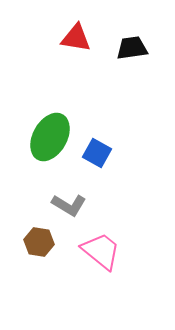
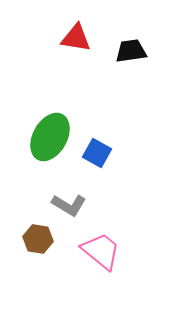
black trapezoid: moved 1 px left, 3 px down
brown hexagon: moved 1 px left, 3 px up
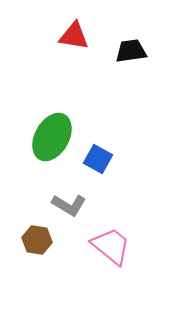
red triangle: moved 2 px left, 2 px up
green ellipse: moved 2 px right
blue square: moved 1 px right, 6 px down
brown hexagon: moved 1 px left, 1 px down
pink trapezoid: moved 10 px right, 5 px up
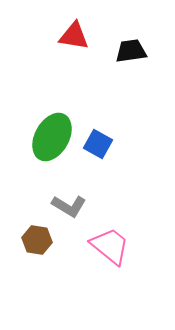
blue square: moved 15 px up
gray L-shape: moved 1 px down
pink trapezoid: moved 1 px left
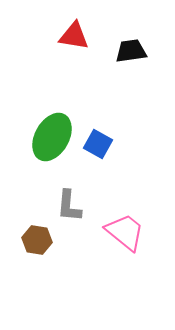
gray L-shape: rotated 64 degrees clockwise
pink trapezoid: moved 15 px right, 14 px up
